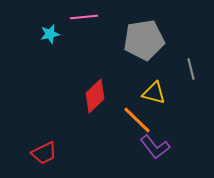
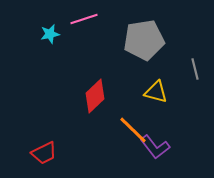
pink line: moved 2 px down; rotated 12 degrees counterclockwise
gray line: moved 4 px right
yellow triangle: moved 2 px right, 1 px up
orange line: moved 4 px left, 10 px down
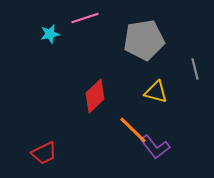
pink line: moved 1 px right, 1 px up
